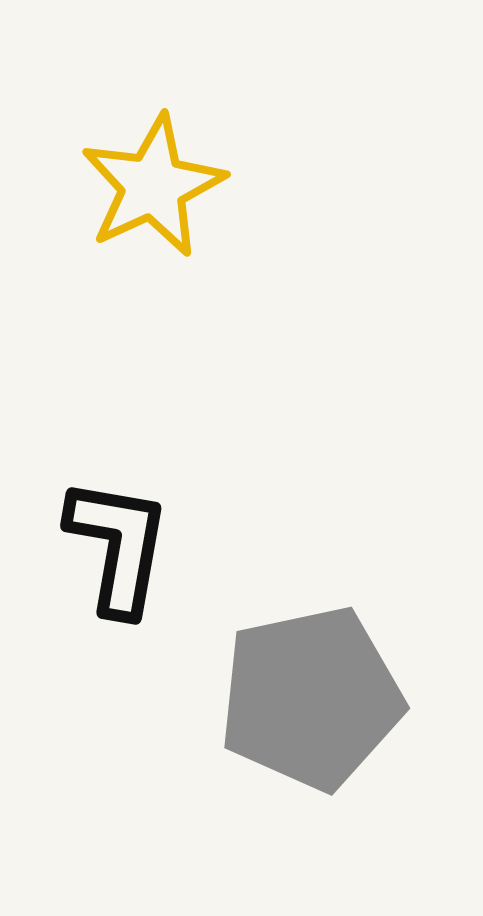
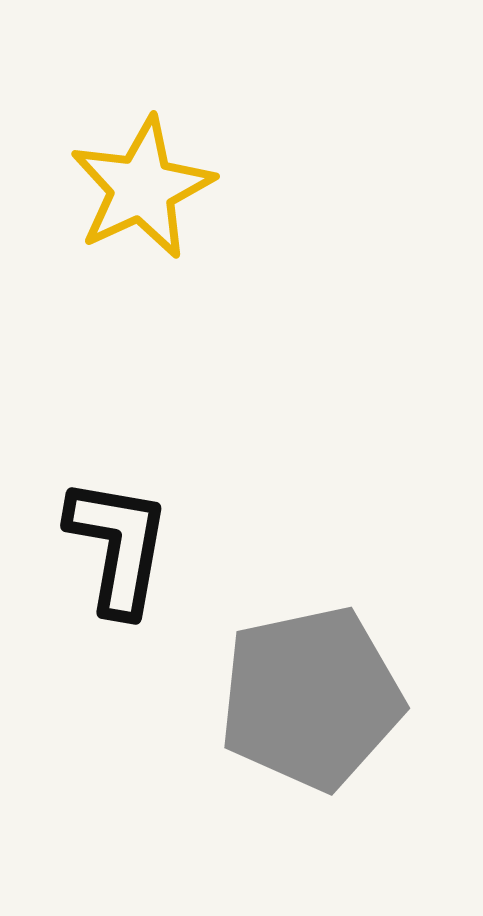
yellow star: moved 11 px left, 2 px down
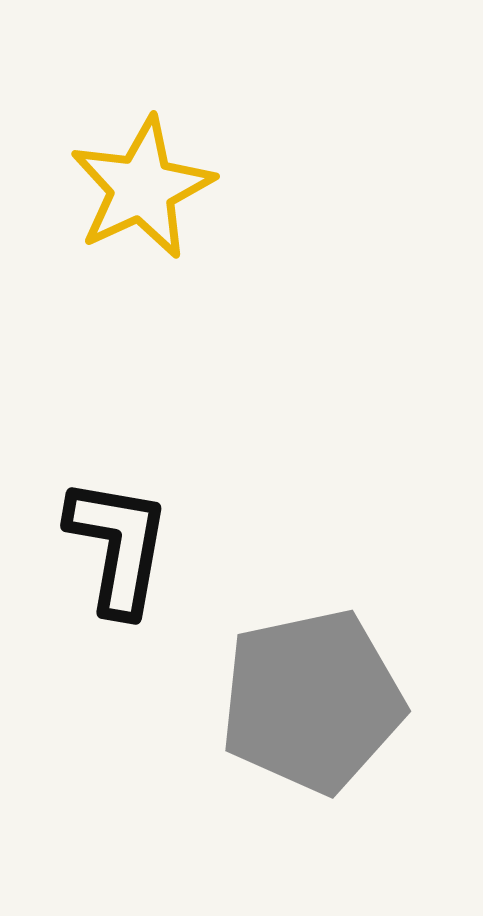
gray pentagon: moved 1 px right, 3 px down
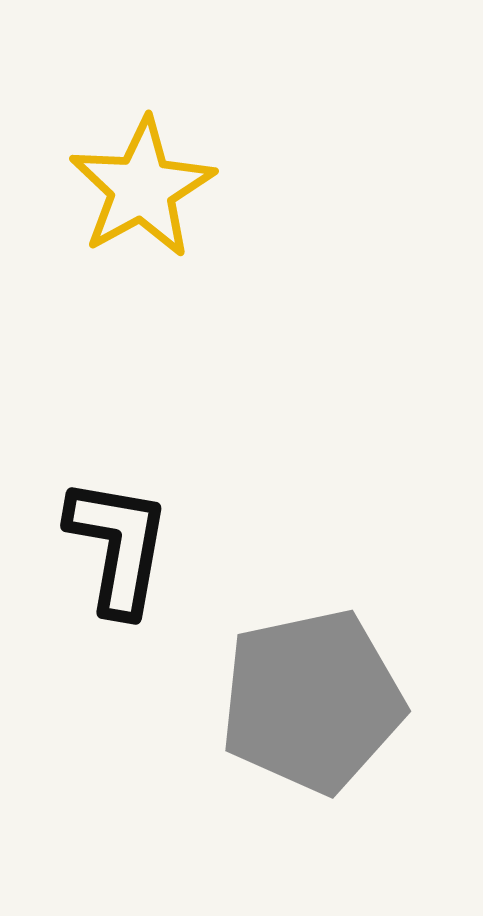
yellow star: rotated 4 degrees counterclockwise
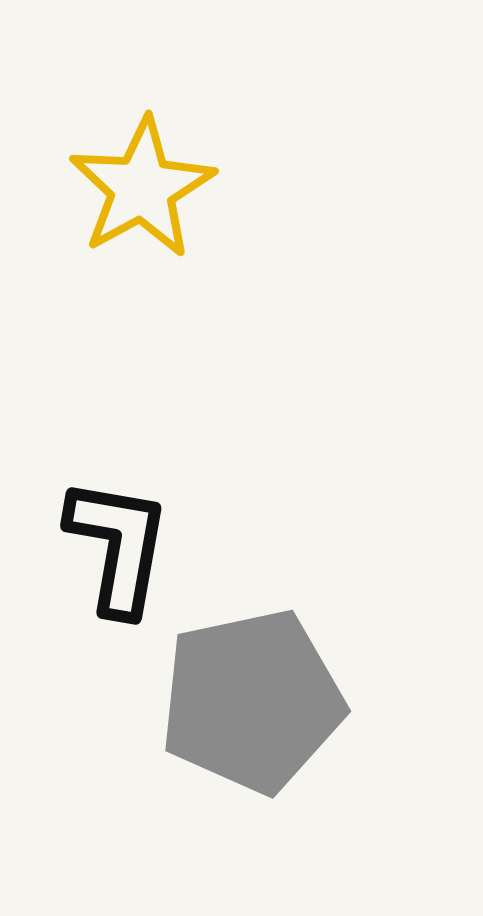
gray pentagon: moved 60 px left
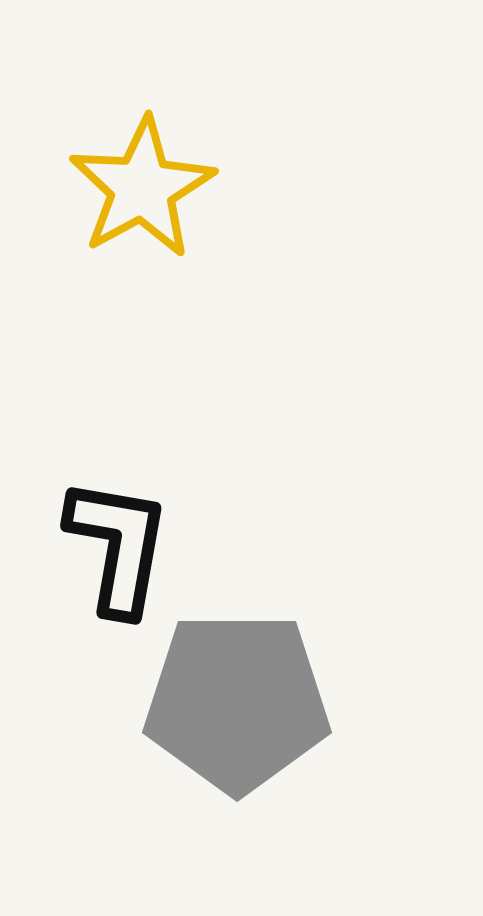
gray pentagon: moved 15 px left, 1 px down; rotated 12 degrees clockwise
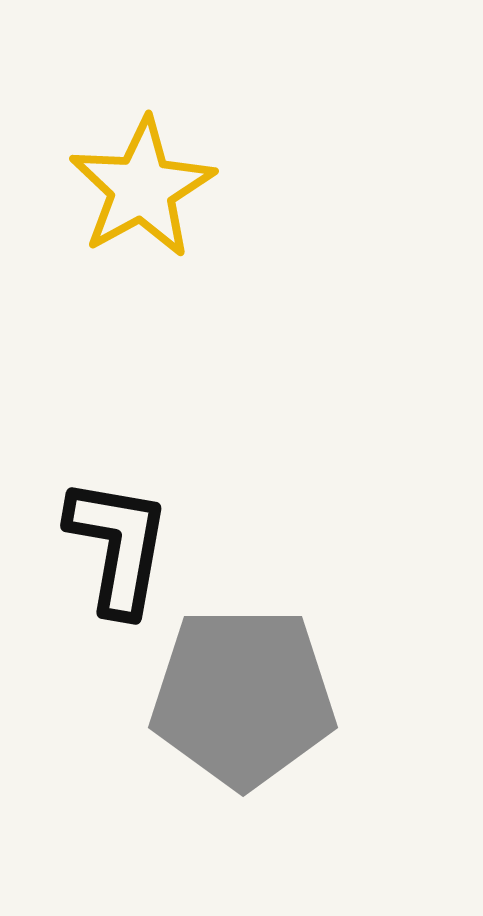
gray pentagon: moved 6 px right, 5 px up
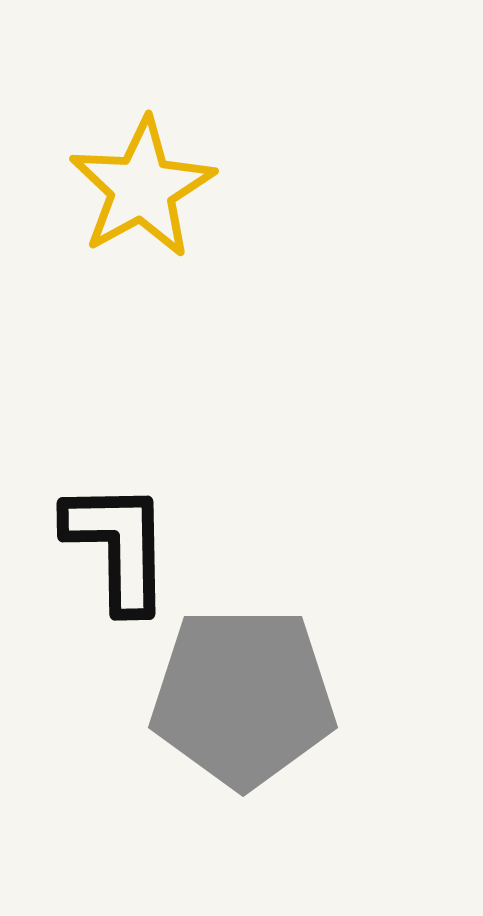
black L-shape: rotated 11 degrees counterclockwise
